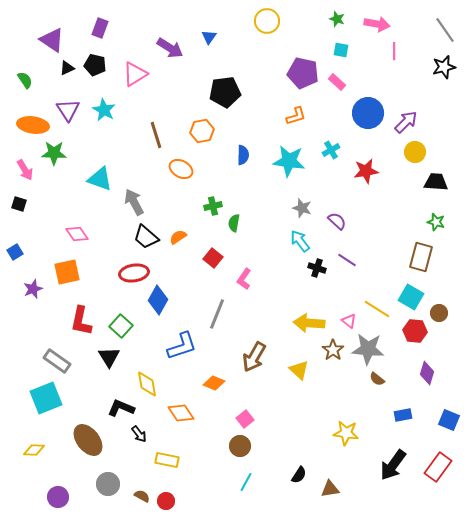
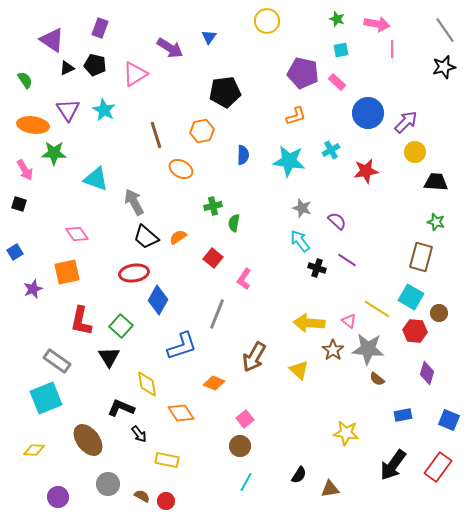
cyan square at (341, 50): rotated 21 degrees counterclockwise
pink line at (394, 51): moved 2 px left, 2 px up
cyan triangle at (100, 179): moved 4 px left
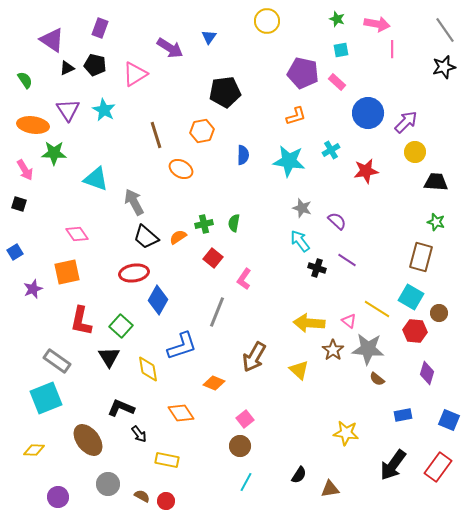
green cross at (213, 206): moved 9 px left, 18 px down
gray line at (217, 314): moved 2 px up
yellow diamond at (147, 384): moved 1 px right, 15 px up
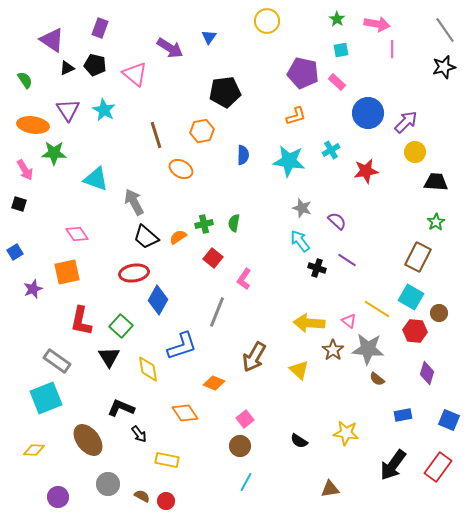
green star at (337, 19): rotated 14 degrees clockwise
pink triangle at (135, 74): rotated 48 degrees counterclockwise
green star at (436, 222): rotated 24 degrees clockwise
brown rectangle at (421, 257): moved 3 px left; rotated 12 degrees clockwise
orange diamond at (181, 413): moved 4 px right
black semicircle at (299, 475): moved 34 px up; rotated 90 degrees clockwise
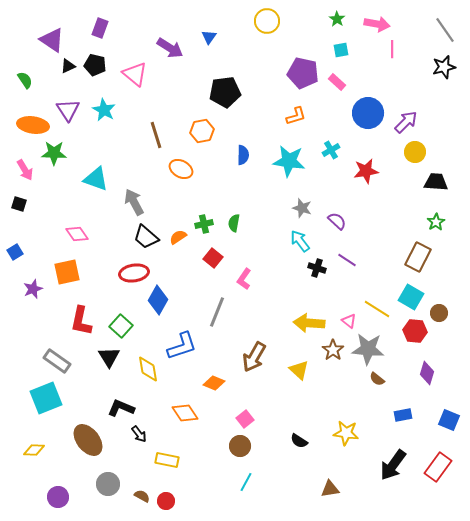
black triangle at (67, 68): moved 1 px right, 2 px up
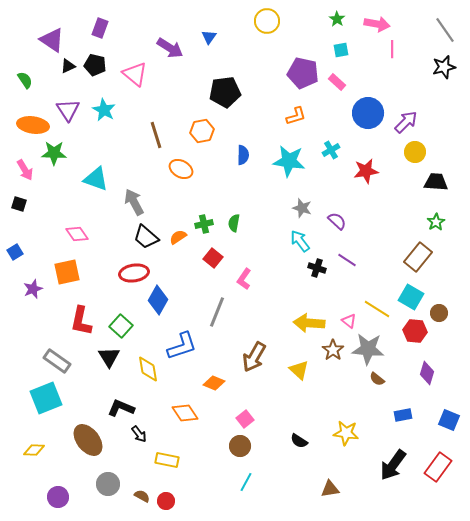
brown rectangle at (418, 257): rotated 12 degrees clockwise
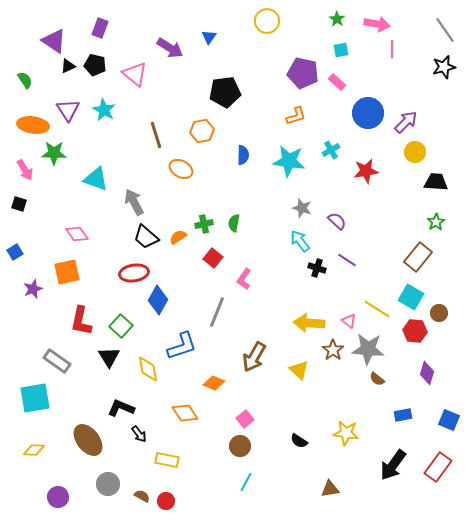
purple triangle at (52, 40): moved 2 px right, 1 px down
cyan square at (46, 398): moved 11 px left; rotated 12 degrees clockwise
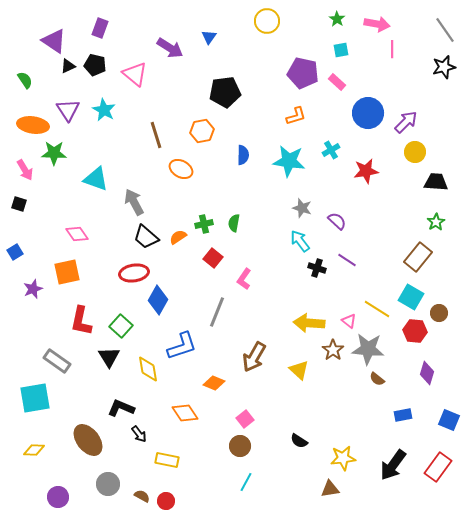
yellow star at (346, 433): moved 3 px left, 25 px down; rotated 15 degrees counterclockwise
